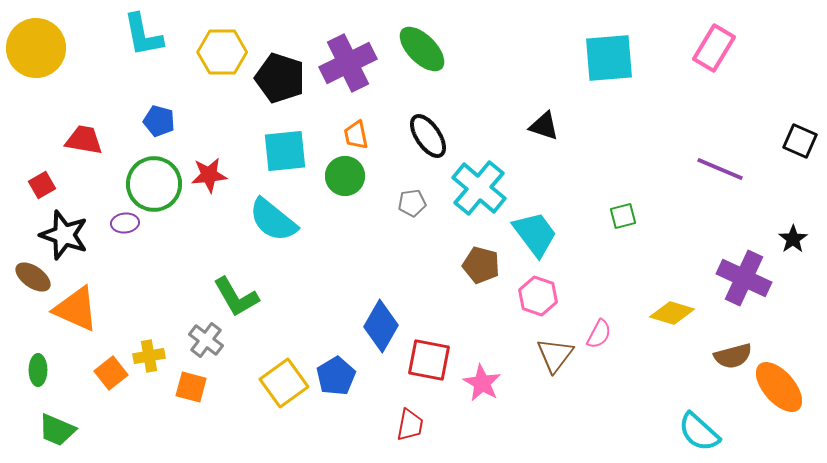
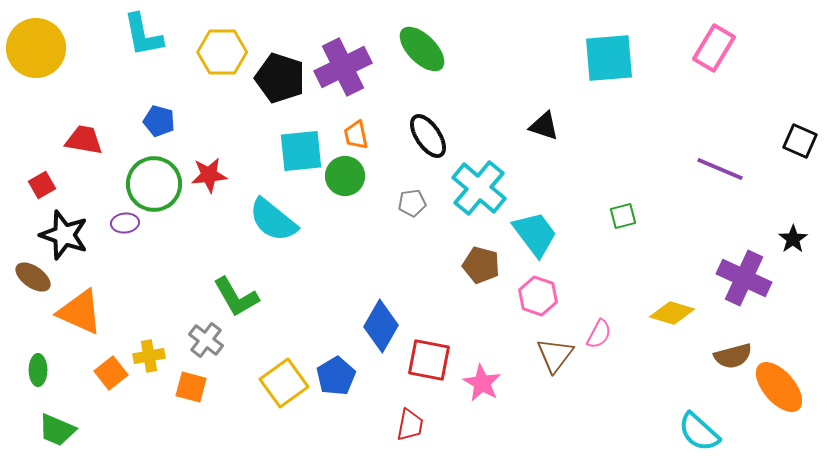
purple cross at (348, 63): moved 5 px left, 4 px down
cyan square at (285, 151): moved 16 px right
orange triangle at (76, 309): moved 4 px right, 3 px down
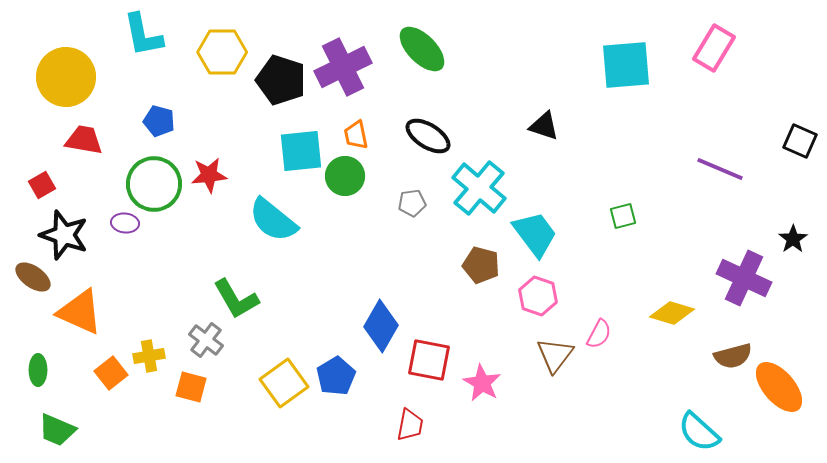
yellow circle at (36, 48): moved 30 px right, 29 px down
cyan square at (609, 58): moved 17 px right, 7 px down
black pentagon at (280, 78): moved 1 px right, 2 px down
black ellipse at (428, 136): rotated 24 degrees counterclockwise
purple ellipse at (125, 223): rotated 12 degrees clockwise
green L-shape at (236, 297): moved 2 px down
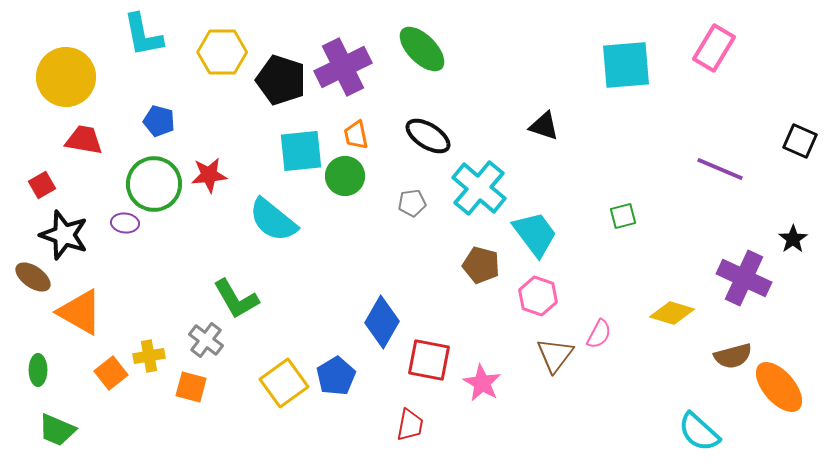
orange triangle at (80, 312): rotated 6 degrees clockwise
blue diamond at (381, 326): moved 1 px right, 4 px up
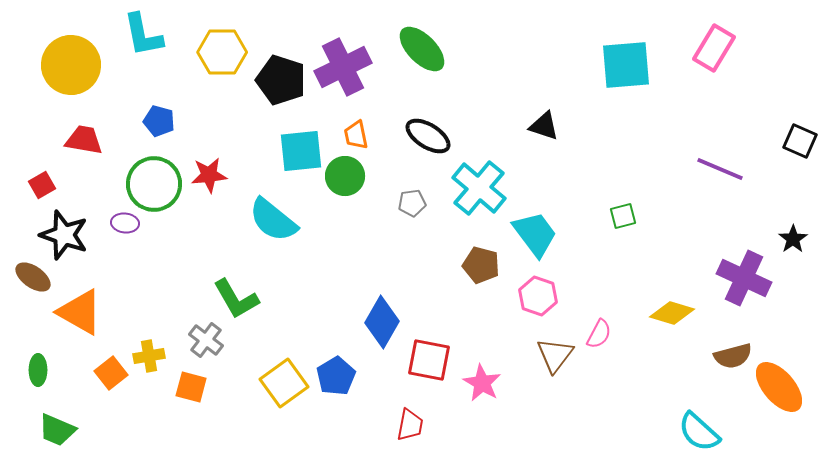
yellow circle at (66, 77): moved 5 px right, 12 px up
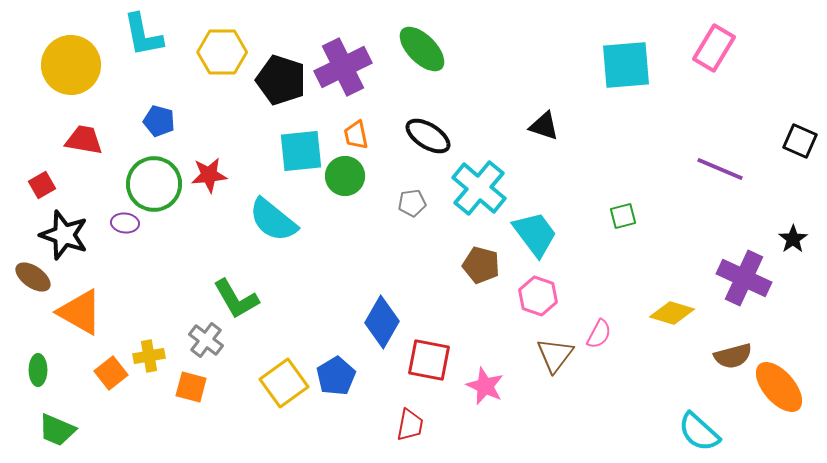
pink star at (482, 383): moved 3 px right, 3 px down; rotated 6 degrees counterclockwise
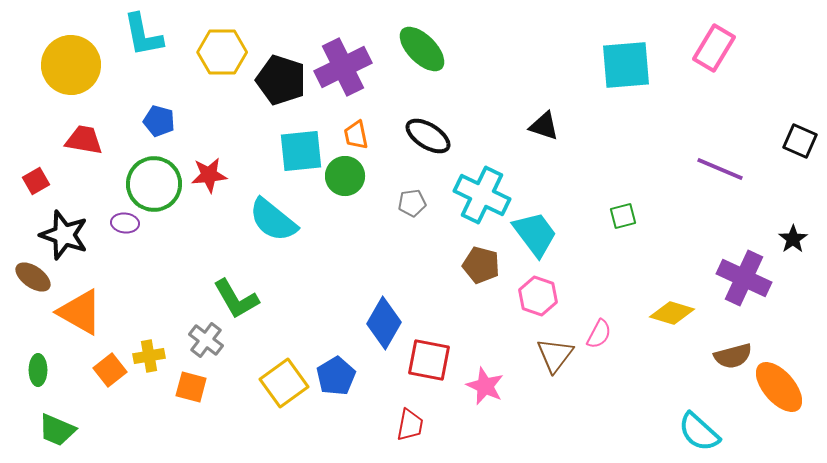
red square at (42, 185): moved 6 px left, 4 px up
cyan cross at (479, 188): moved 3 px right, 7 px down; rotated 14 degrees counterclockwise
blue diamond at (382, 322): moved 2 px right, 1 px down
orange square at (111, 373): moved 1 px left, 3 px up
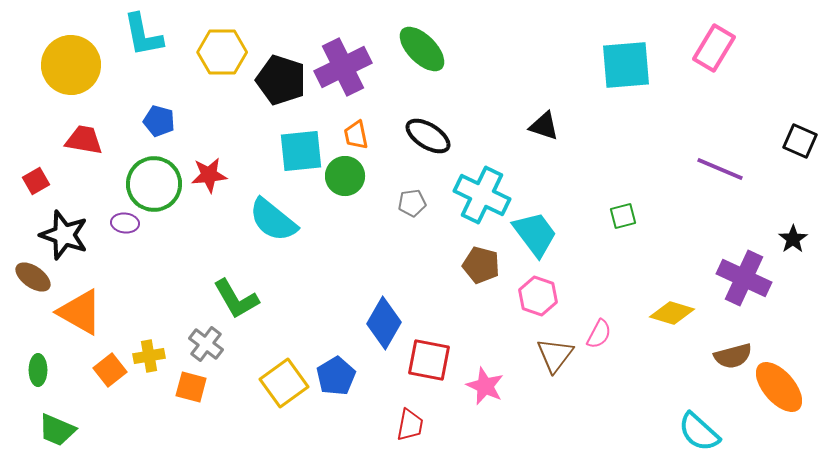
gray cross at (206, 340): moved 4 px down
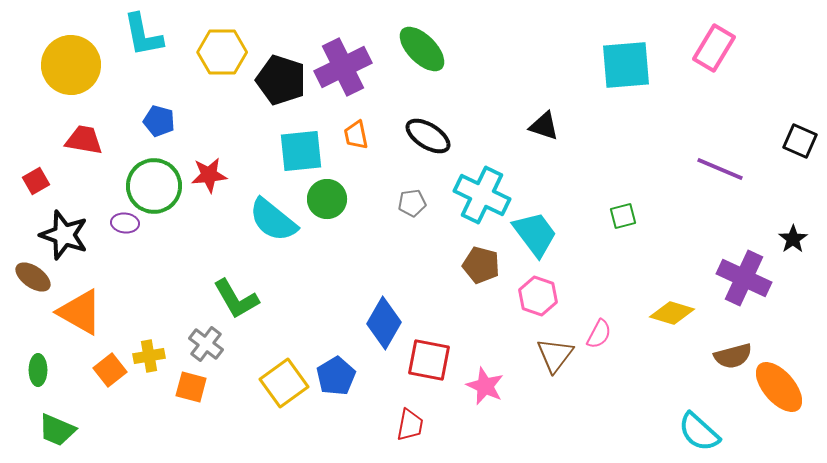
green circle at (345, 176): moved 18 px left, 23 px down
green circle at (154, 184): moved 2 px down
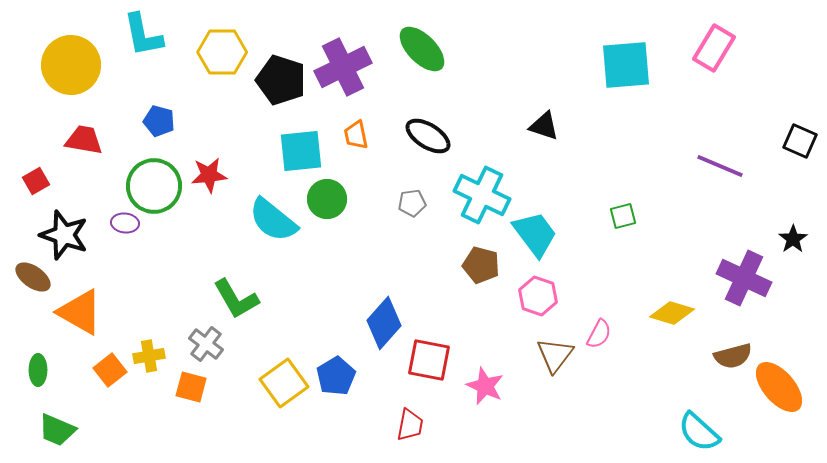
purple line at (720, 169): moved 3 px up
blue diamond at (384, 323): rotated 12 degrees clockwise
